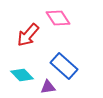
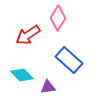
pink diamond: rotated 65 degrees clockwise
red arrow: rotated 15 degrees clockwise
blue rectangle: moved 5 px right, 6 px up
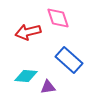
pink diamond: rotated 50 degrees counterclockwise
red arrow: moved 3 px up; rotated 20 degrees clockwise
cyan diamond: moved 4 px right, 1 px down; rotated 40 degrees counterclockwise
